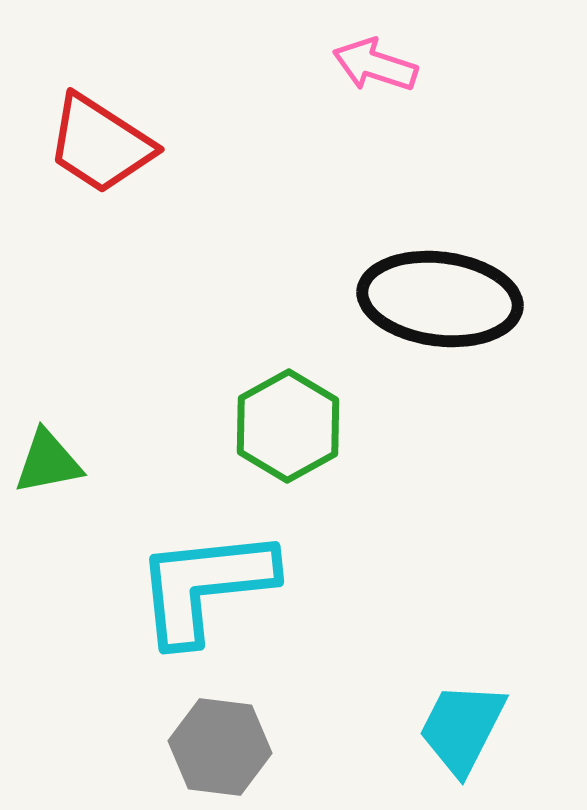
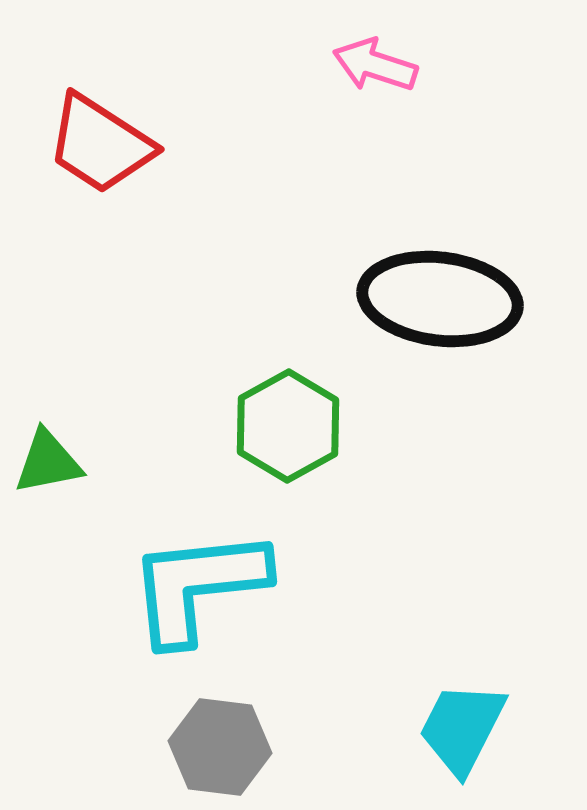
cyan L-shape: moved 7 px left
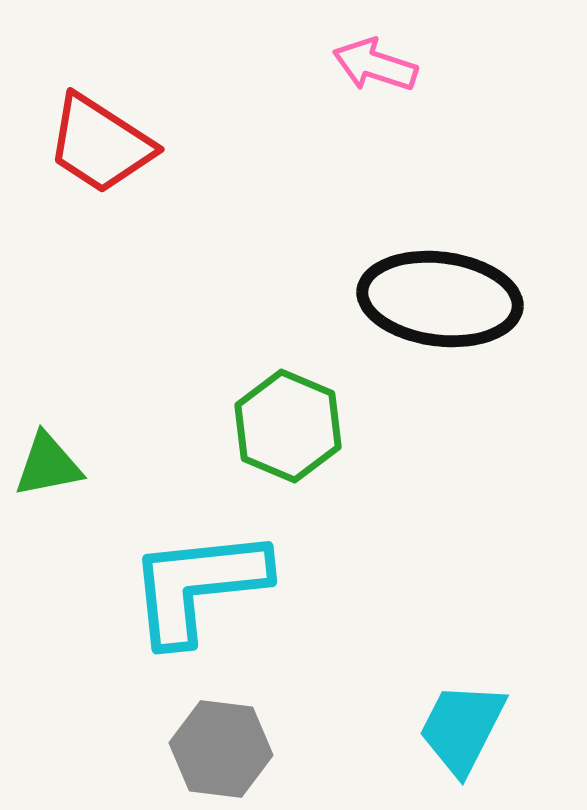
green hexagon: rotated 8 degrees counterclockwise
green triangle: moved 3 px down
gray hexagon: moved 1 px right, 2 px down
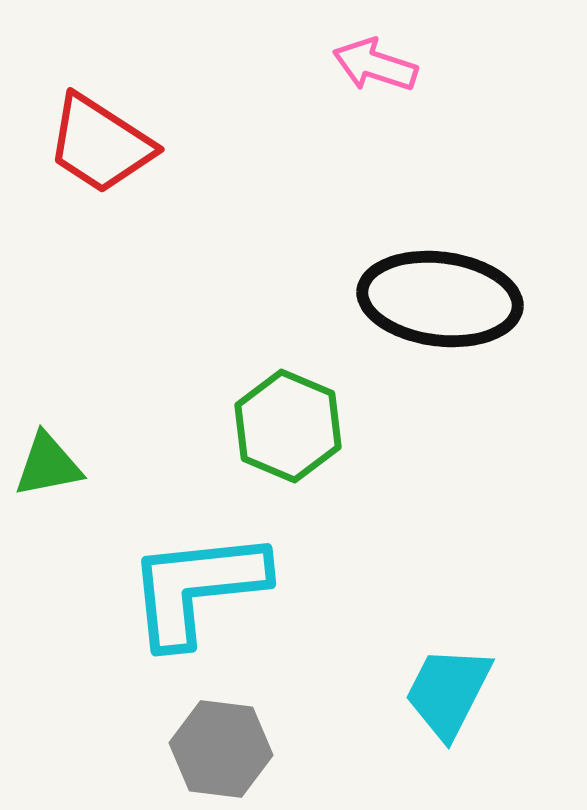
cyan L-shape: moved 1 px left, 2 px down
cyan trapezoid: moved 14 px left, 36 px up
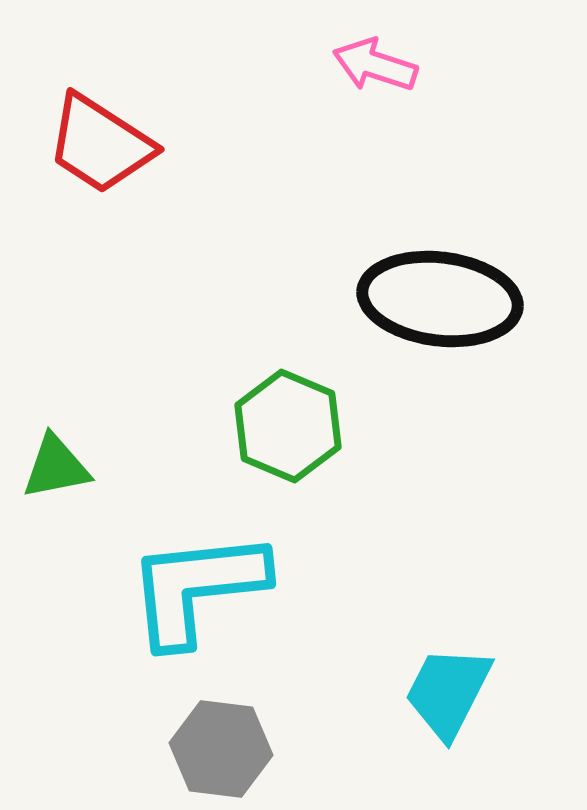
green triangle: moved 8 px right, 2 px down
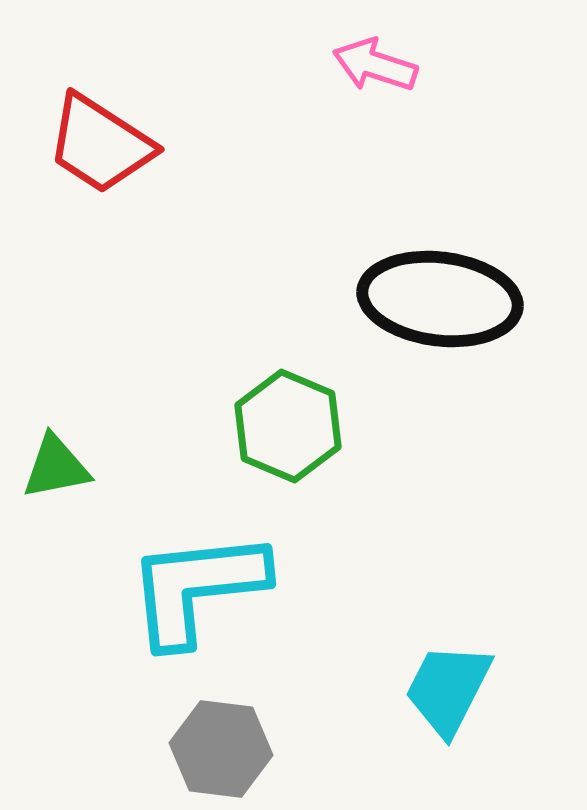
cyan trapezoid: moved 3 px up
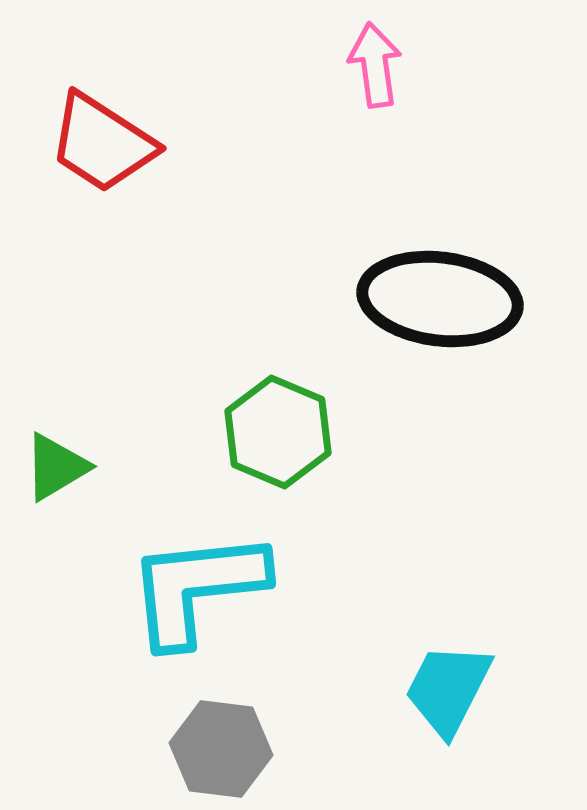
pink arrow: rotated 64 degrees clockwise
red trapezoid: moved 2 px right, 1 px up
green hexagon: moved 10 px left, 6 px down
green triangle: rotated 20 degrees counterclockwise
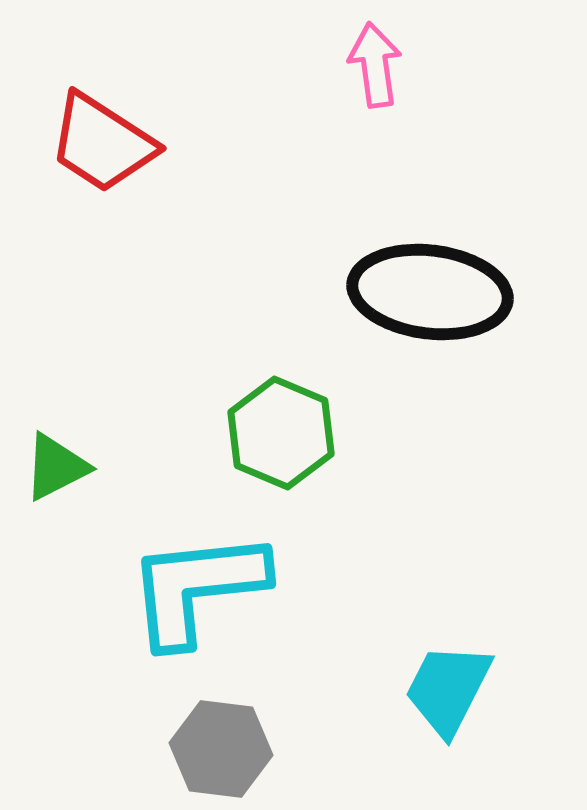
black ellipse: moved 10 px left, 7 px up
green hexagon: moved 3 px right, 1 px down
green triangle: rotated 4 degrees clockwise
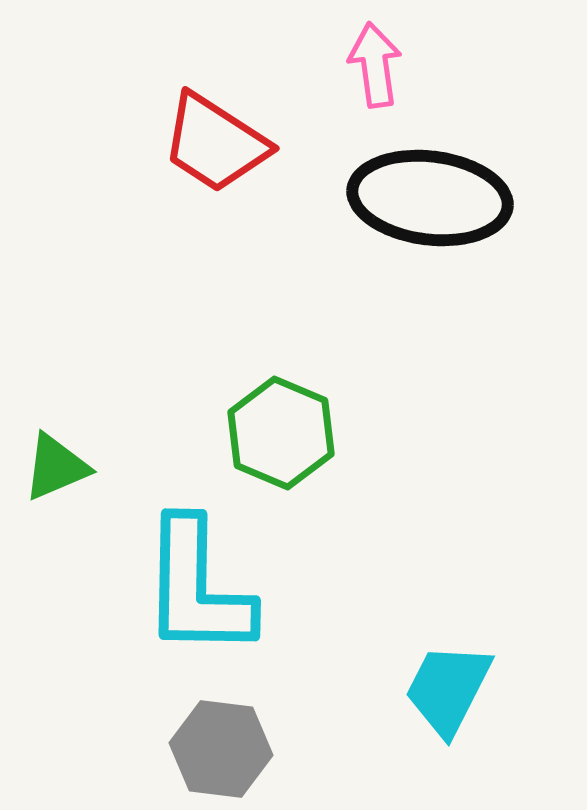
red trapezoid: moved 113 px right
black ellipse: moved 94 px up
green triangle: rotated 4 degrees clockwise
cyan L-shape: rotated 83 degrees counterclockwise
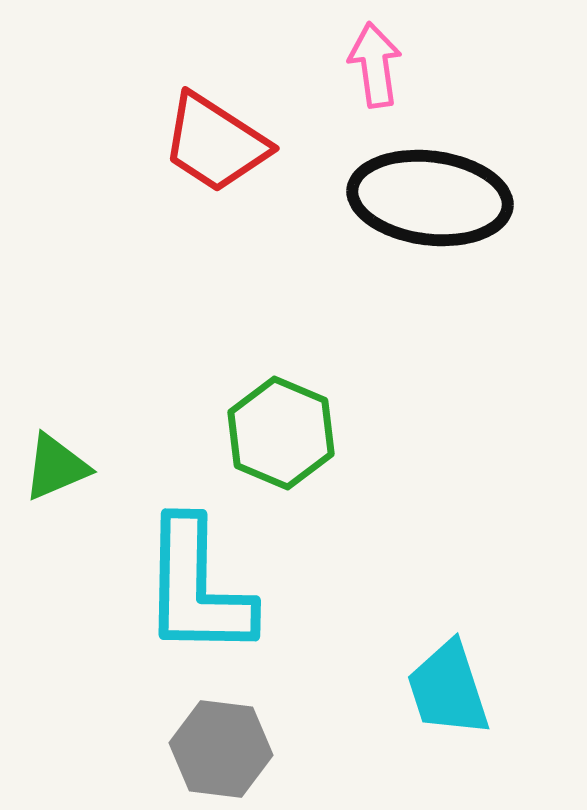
cyan trapezoid: rotated 45 degrees counterclockwise
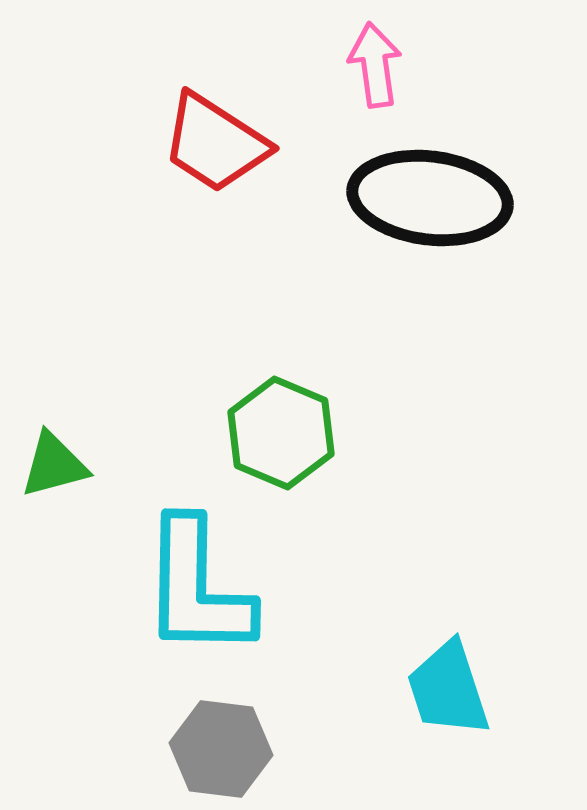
green triangle: moved 2 px left, 2 px up; rotated 8 degrees clockwise
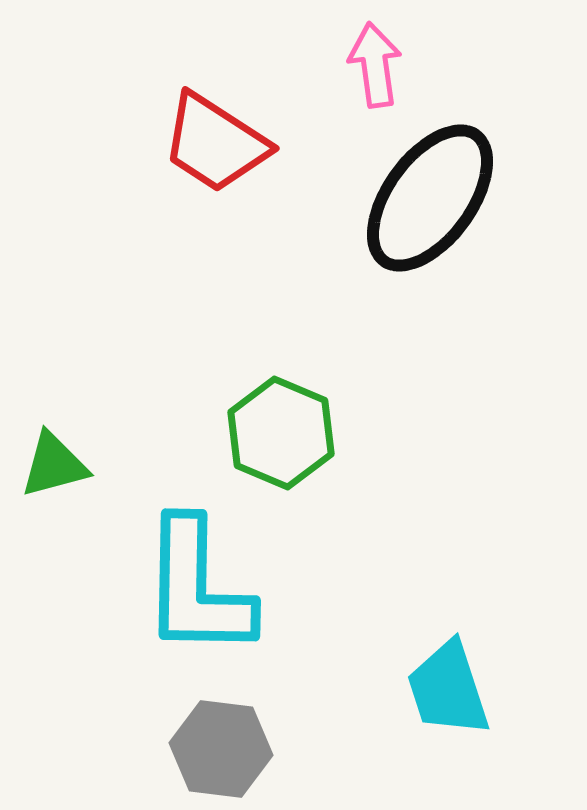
black ellipse: rotated 61 degrees counterclockwise
